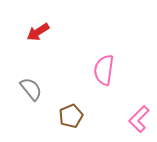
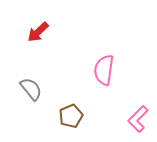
red arrow: rotated 10 degrees counterclockwise
pink L-shape: moved 1 px left
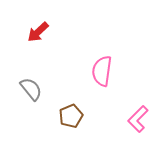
pink semicircle: moved 2 px left, 1 px down
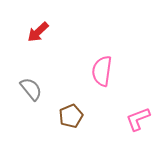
pink L-shape: rotated 24 degrees clockwise
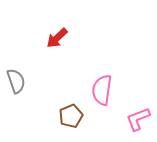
red arrow: moved 19 px right, 6 px down
pink semicircle: moved 19 px down
gray semicircle: moved 15 px left, 8 px up; rotated 20 degrees clockwise
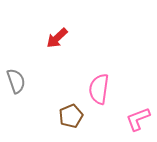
pink semicircle: moved 3 px left, 1 px up
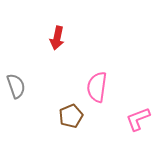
red arrow: rotated 35 degrees counterclockwise
gray semicircle: moved 5 px down
pink semicircle: moved 2 px left, 2 px up
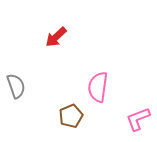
red arrow: moved 1 px left, 1 px up; rotated 35 degrees clockwise
pink semicircle: moved 1 px right
